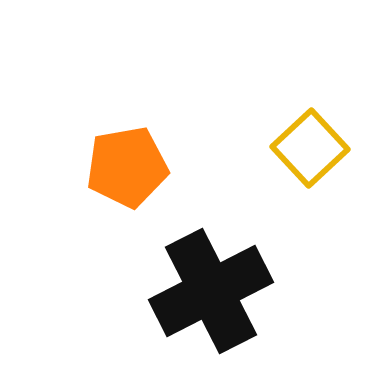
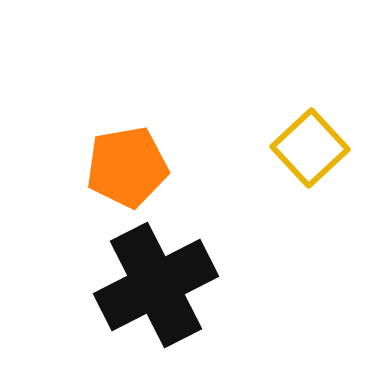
black cross: moved 55 px left, 6 px up
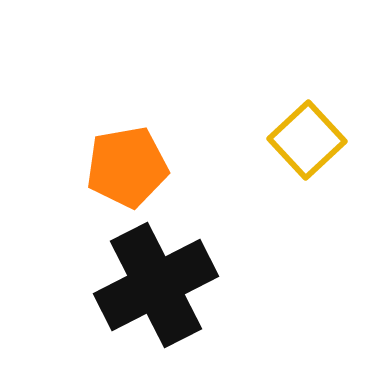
yellow square: moved 3 px left, 8 px up
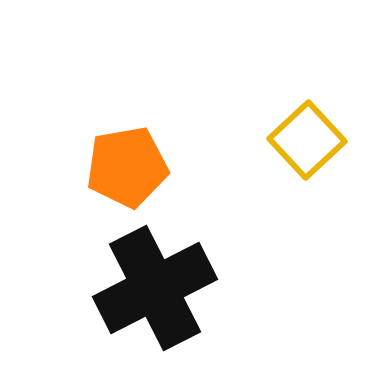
black cross: moved 1 px left, 3 px down
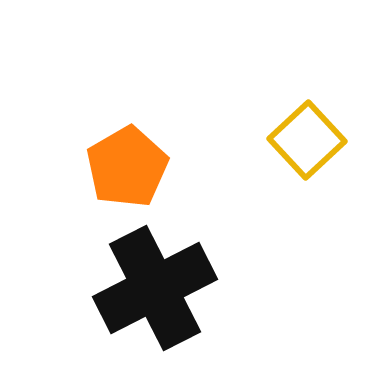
orange pentagon: rotated 20 degrees counterclockwise
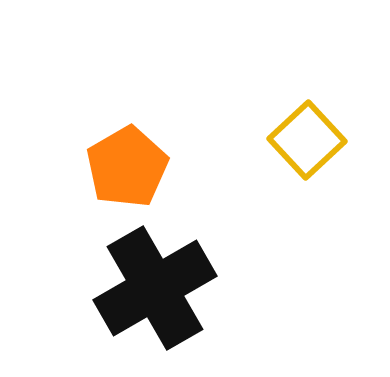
black cross: rotated 3 degrees counterclockwise
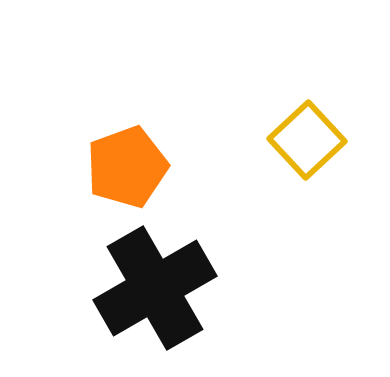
orange pentagon: rotated 10 degrees clockwise
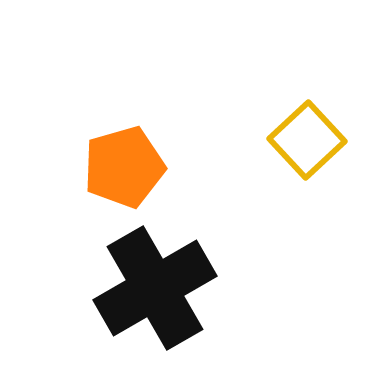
orange pentagon: moved 3 px left; rotated 4 degrees clockwise
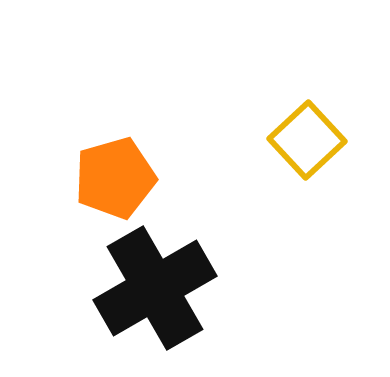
orange pentagon: moved 9 px left, 11 px down
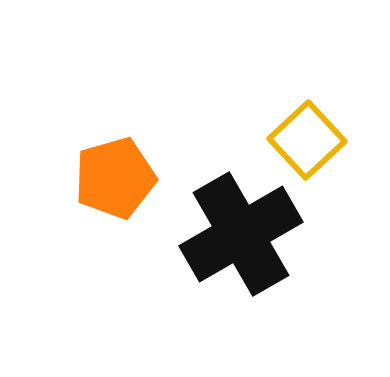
black cross: moved 86 px right, 54 px up
